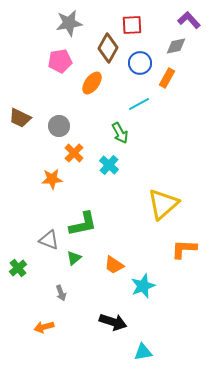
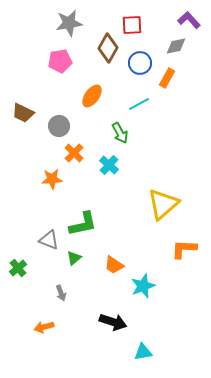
orange ellipse: moved 13 px down
brown trapezoid: moved 3 px right, 5 px up
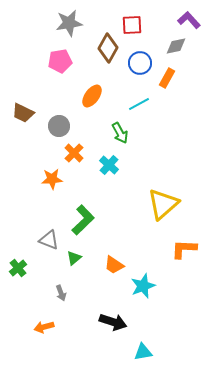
green L-shape: moved 4 px up; rotated 32 degrees counterclockwise
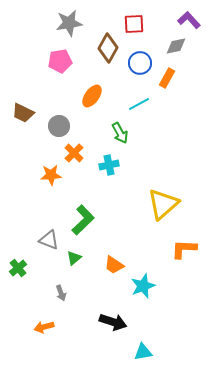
red square: moved 2 px right, 1 px up
cyan cross: rotated 36 degrees clockwise
orange star: moved 1 px left, 4 px up
